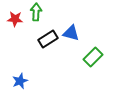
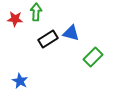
blue star: rotated 21 degrees counterclockwise
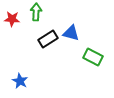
red star: moved 3 px left
green rectangle: rotated 72 degrees clockwise
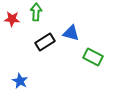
black rectangle: moved 3 px left, 3 px down
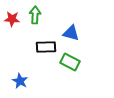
green arrow: moved 1 px left, 3 px down
black rectangle: moved 1 px right, 5 px down; rotated 30 degrees clockwise
green rectangle: moved 23 px left, 5 px down
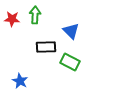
blue triangle: moved 2 px up; rotated 30 degrees clockwise
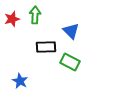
red star: rotated 21 degrees counterclockwise
